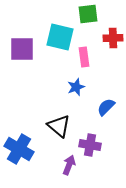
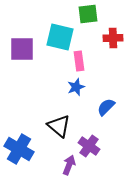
pink rectangle: moved 5 px left, 4 px down
purple cross: moved 1 px left, 1 px down; rotated 25 degrees clockwise
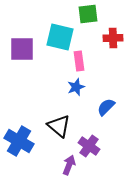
blue cross: moved 8 px up
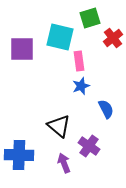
green square: moved 2 px right, 4 px down; rotated 10 degrees counterclockwise
red cross: rotated 36 degrees counterclockwise
blue star: moved 5 px right, 1 px up
blue semicircle: moved 2 px down; rotated 108 degrees clockwise
blue cross: moved 14 px down; rotated 28 degrees counterclockwise
purple arrow: moved 5 px left, 2 px up; rotated 42 degrees counterclockwise
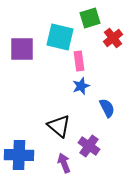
blue semicircle: moved 1 px right, 1 px up
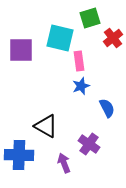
cyan square: moved 1 px down
purple square: moved 1 px left, 1 px down
black triangle: moved 13 px left; rotated 10 degrees counterclockwise
purple cross: moved 2 px up
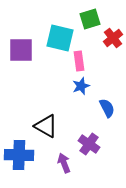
green square: moved 1 px down
